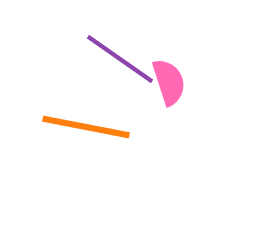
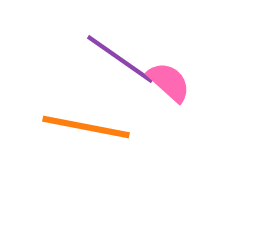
pink semicircle: rotated 30 degrees counterclockwise
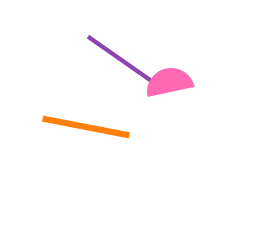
pink semicircle: rotated 54 degrees counterclockwise
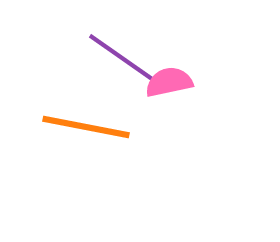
purple line: moved 2 px right, 1 px up
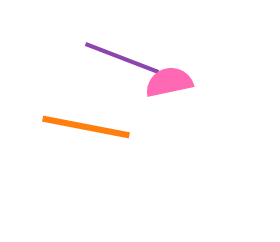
purple line: rotated 14 degrees counterclockwise
